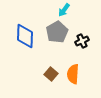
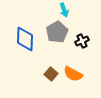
cyan arrow: rotated 56 degrees counterclockwise
blue diamond: moved 3 px down
orange semicircle: rotated 66 degrees counterclockwise
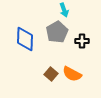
black cross: rotated 24 degrees clockwise
orange semicircle: moved 1 px left
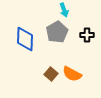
black cross: moved 5 px right, 6 px up
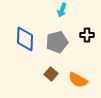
cyan arrow: moved 2 px left; rotated 40 degrees clockwise
gray pentagon: moved 10 px down; rotated 15 degrees clockwise
orange semicircle: moved 6 px right, 6 px down
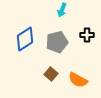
blue diamond: rotated 55 degrees clockwise
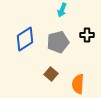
gray pentagon: moved 1 px right
orange semicircle: moved 4 px down; rotated 66 degrees clockwise
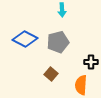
cyan arrow: rotated 24 degrees counterclockwise
black cross: moved 4 px right, 27 px down
blue diamond: rotated 60 degrees clockwise
orange semicircle: moved 3 px right, 1 px down
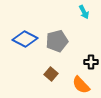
cyan arrow: moved 22 px right, 2 px down; rotated 24 degrees counterclockwise
gray pentagon: moved 1 px left, 1 px up
orange semicircle: rotated 48 degrees counterclockwise
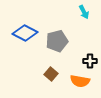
blue diamond: moved 6 px up
black cross: moved 1 px left, 1 px up
orange semicircle: moved 1 px left, 4 px up; rotated 36 degrees counterclockwise
